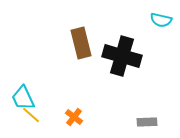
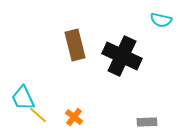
brown rectangle: moved 6 px left, 2 px down
black cross: rotated 9 degrees clockwise
yellow line: moved 7 px right
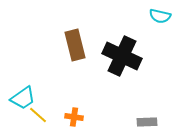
cyan semicircle: moved 1 px left, 4 px up
cyan trapezoid: rotated 100 degrees counterclockwise
orange cross: rotated 30 degrees counterclockwise
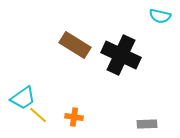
brown rectangle: rotated 44 degrees counterclockwise
black cross: moved 1 px left, 1 px up
gray rectangle: moved 2 px down
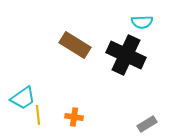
cyan semicircle: moved 18 px left, 6 px down; rotated 15 degrees counterclockwise
black cross: moved 5 px right
yellow line: rotated 42 degrees clockwise
gray rectangle: rotated 30 degrees counterclockwise
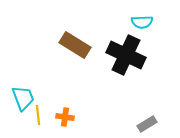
cyan trapezoid: rotated 76 degrees counterclockwise
orange cross: moved 9 px left
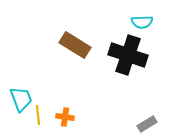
black cross: moved 2 px right; rotated 6 degrees counterclockwise
cyan trapezoid: moved 2 px left, 1 px down
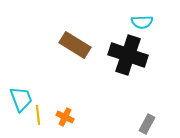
orange cross: rotated 18 degrees clockwise
gray rectangle: rotated 30 degrees counterclockwise
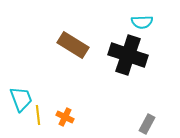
brown rectangle: moved 2 px left
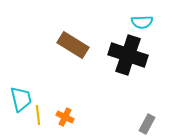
cyan trapezoid: rotated 8 degrees clockwise
